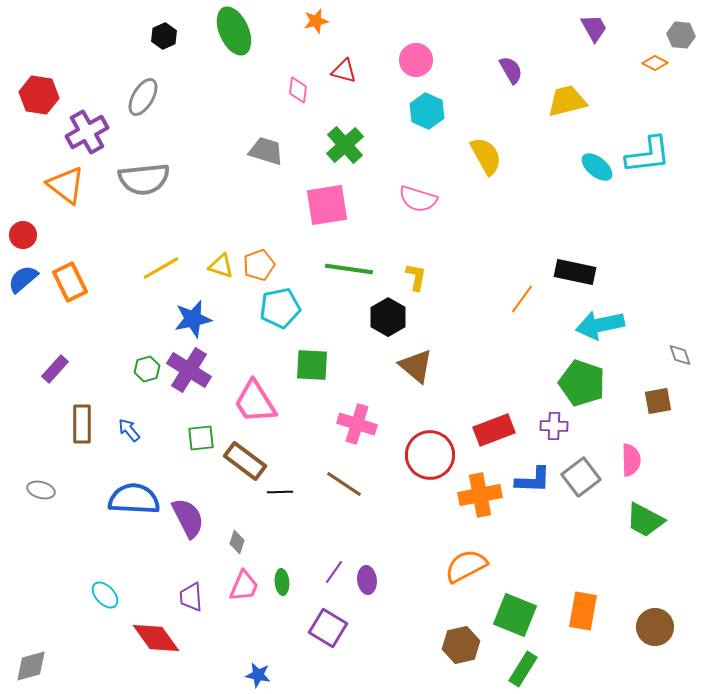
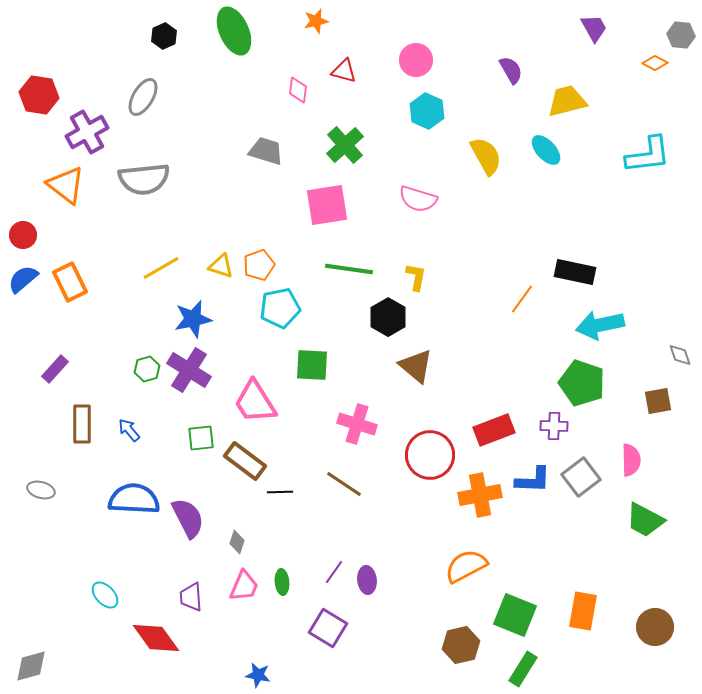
cyan ellipse at (597, 167): moved 51 px left, 17 px up; rotated 8 degrees clockwise
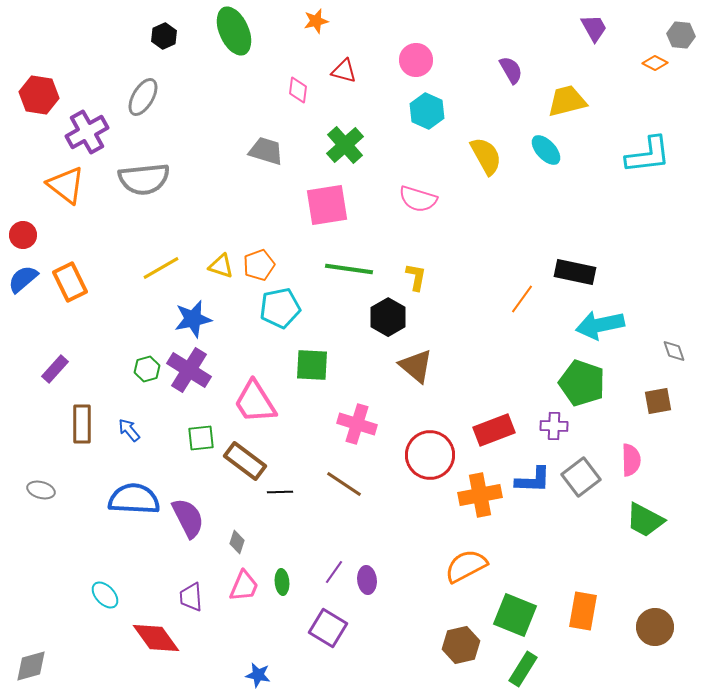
gray diamond at (680, 355): moved 6 px left, 4 px up
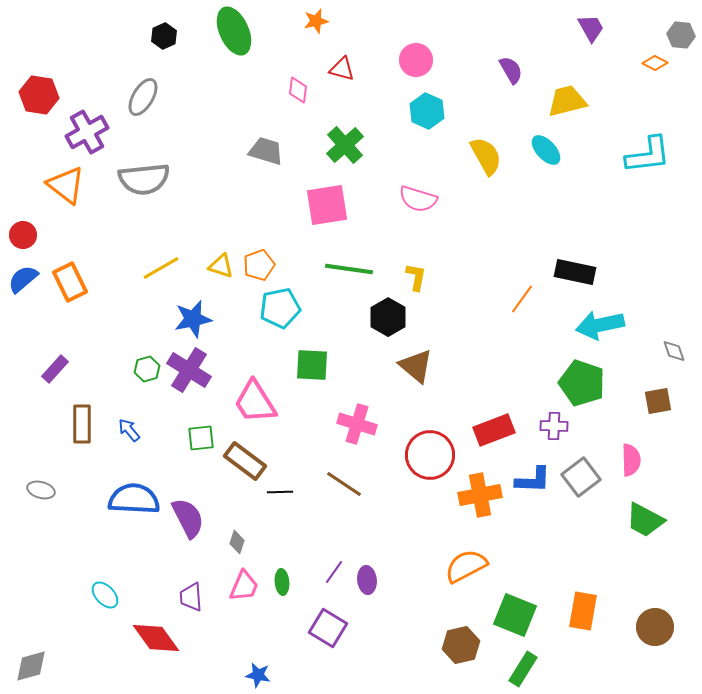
purple trapezoid at (594, 28): moved 3 px left
red triangle at (344, 71): moved 2 px left, 2 px up
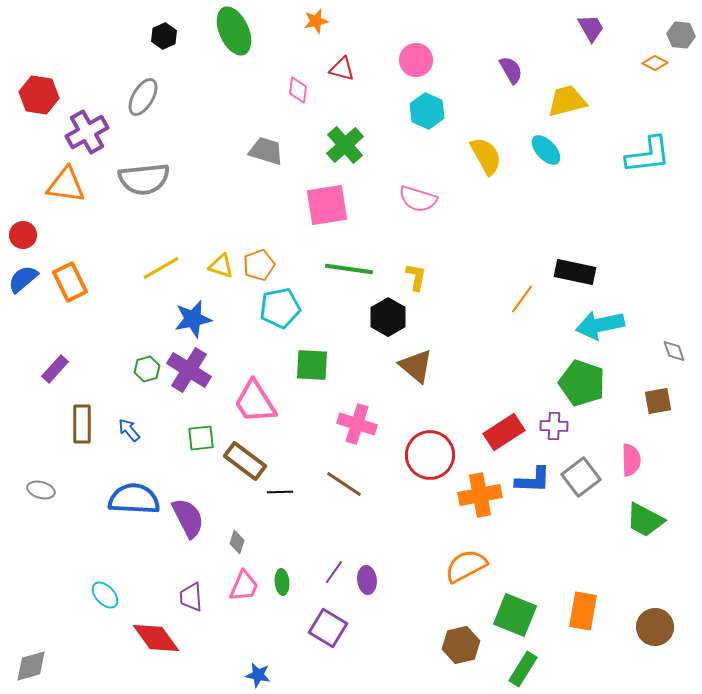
orange triangle at (66, 185): rotated 30 degrees counterclockwise
red rectangle at (494, 430): moved 10 px right, 2 px down; rotated 12 degrees counterclockwise
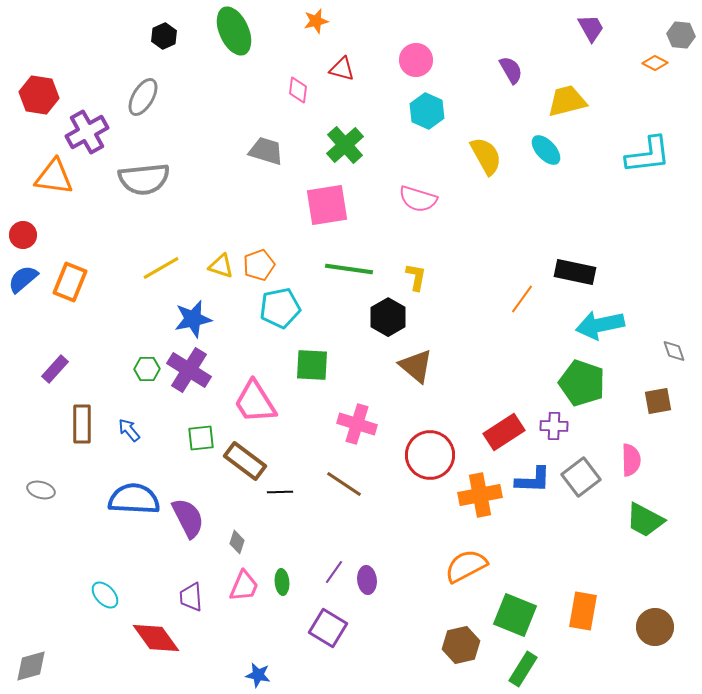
orange triangle at (66, 185): moved 12 px left, 8 px up
orange rectangle at (70, 282): rotated 48 degrees clockwise
green hexagon at (147, 369): rotated 15 degrees clockwise
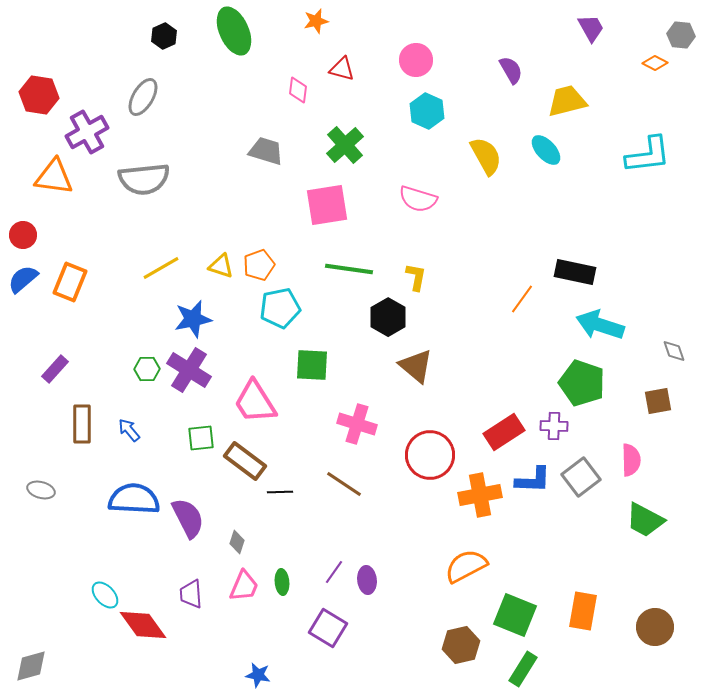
cyan arrow at (600, 325): rotated 30 degrees clockwise
purple trapezoid at (191, 597): moved 3 px up
red diamond at (156, 638): moved 13 px left, 13 px up
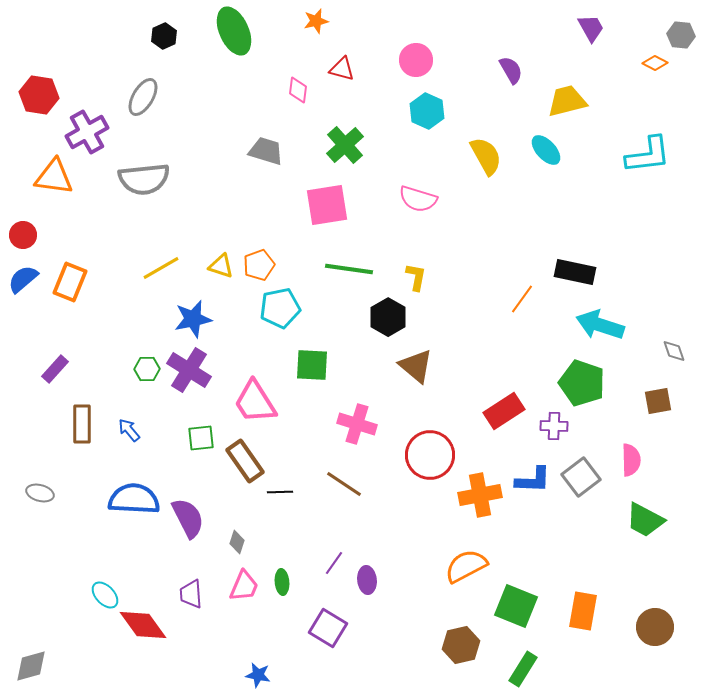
red rectangle at (504, 432): moved 21 px up
brown rectangle at (245, 461): rotated 18 degrees clockwise
gray ellipse at (41, 490): moved 1 px left, 3 px down
purple line at (334, 572): moved 9 px up
green square at (515, 615): moved 1 px right, 9 px up
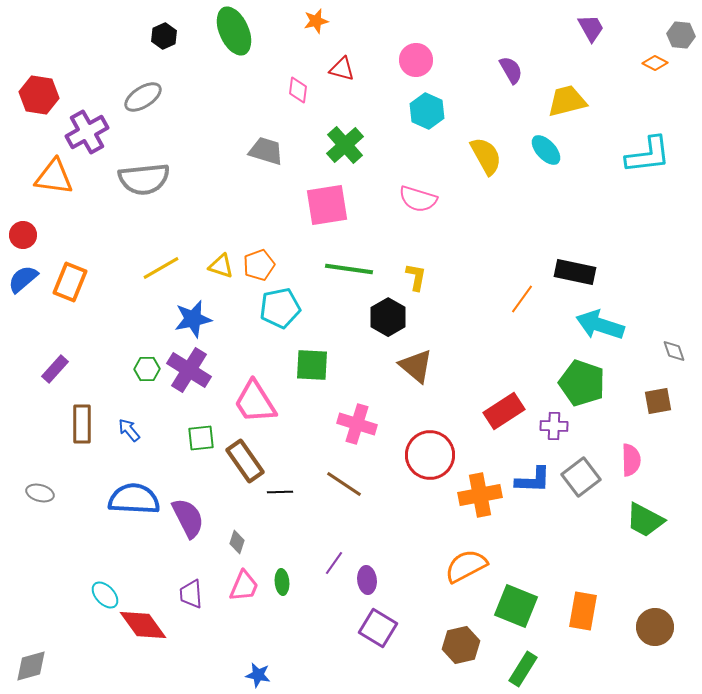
gray ellipse at (143, 97): rotated 27 degrees clockwise
purple square at (328, 628): moved 50 px right
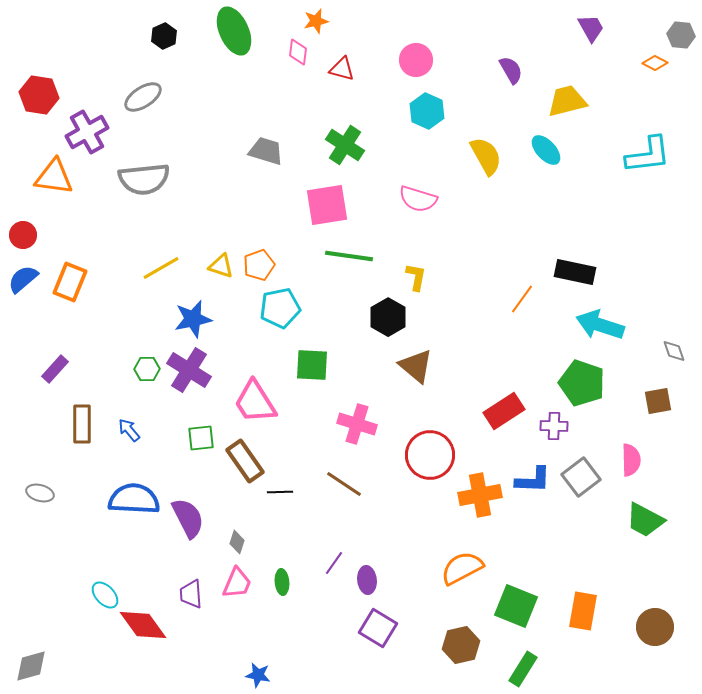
pink diamond at (298, 90): moved 38 px up
green cross at (345, 145): rotated 15 degrees counterclockwise
green line at (349, 269): moved 13 px up
orange semicircle at (466, 566): moved 4 px left, 2 px down
pink trapezoid at (244, 586): moved 7 px left, 3 px up
